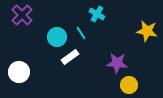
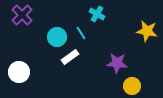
yellow circle: moved 3 px right, 1 px down
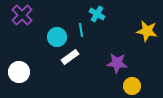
cyan line: moved 3 px up; rotated 24 degrees clockwise
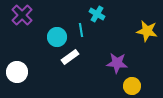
white circle: moved 2 px left
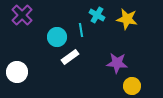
cyan cross: moved 1 px down
yellow star: moved 20 px left, 12 px up
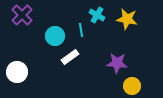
cyan circle: moved 2 px left, 1 px up
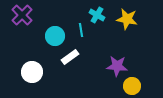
purple star: moved 3 px down
white circle: moved 15 px right
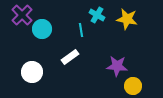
cyan circle: moved 13 px left, 7 px up
yellow circle: moved 1 px right
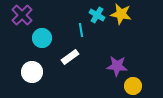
yellow star: moved 6 px left, 5 px up
cyan circle: moved 9 px down
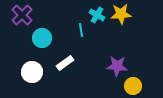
yellow star: rotated 15 degrees counterclockwise
white rectangle: moved 5 px left, 6 px down
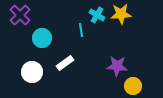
purple cross: moved 2 px left
